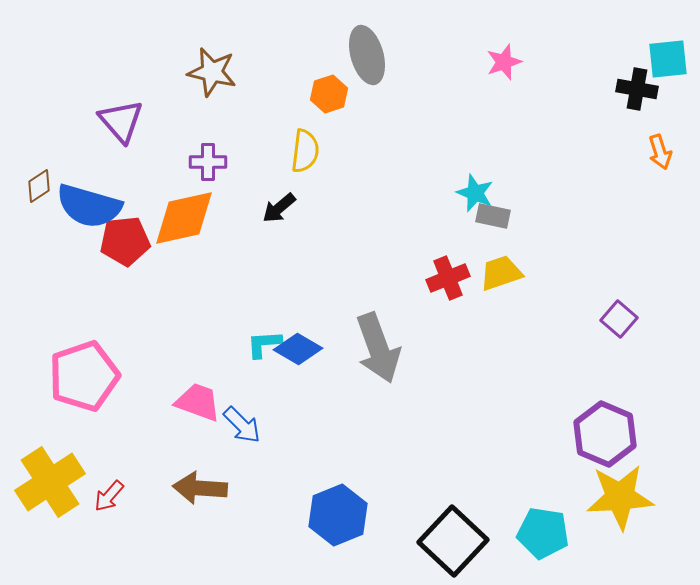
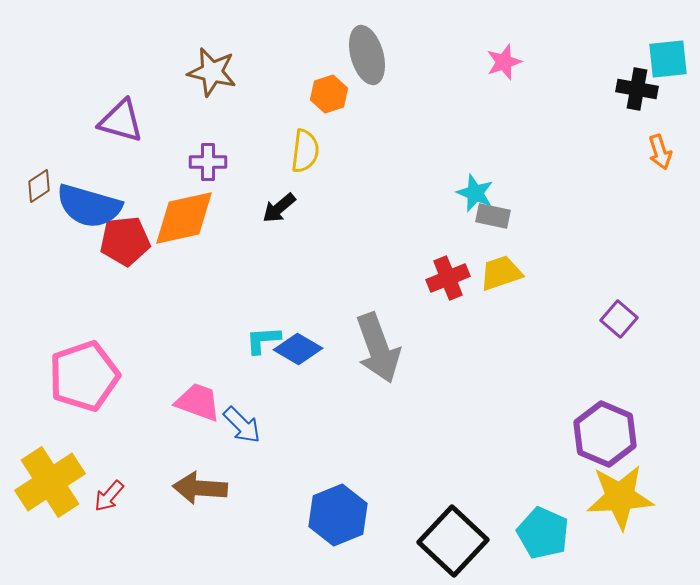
purple triangle: rotated 33 degrees counterclockwise
cyan L-shape: moved 1 px left, 4 px up
cyan pentagon: rotated 15 degrees clockwise
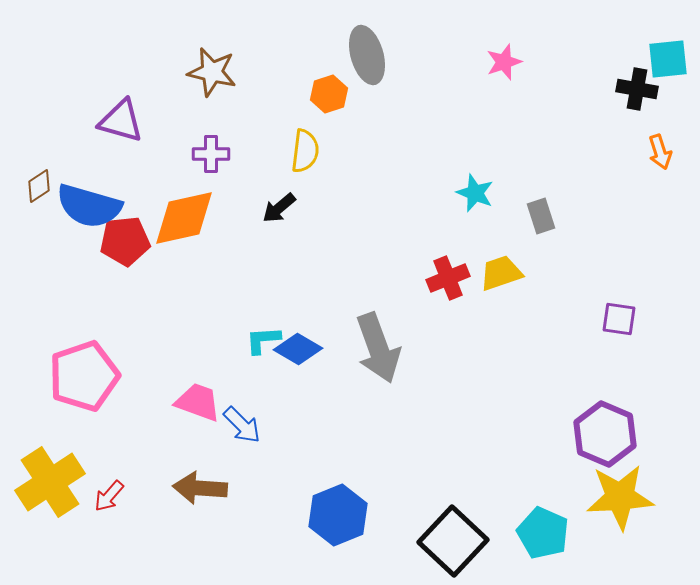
purple cross: moved 3 px right, 8 px up
gray rectangle: moved 48 px right; rotated 60 degrees clockwise
purple square: rotated 33 degrees counterclockwise
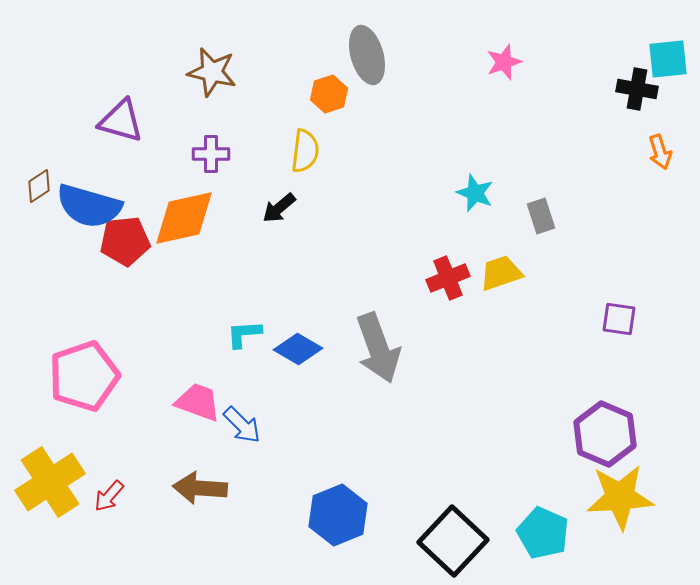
cyan L-shape: moved 19 px left, 6 px up
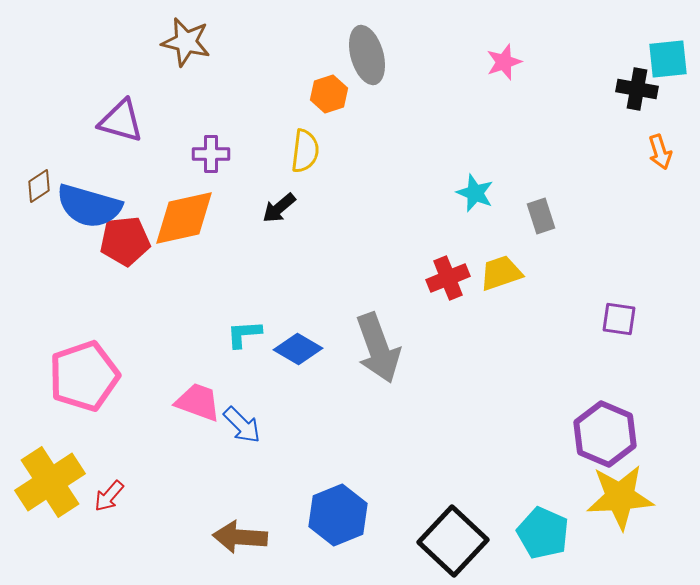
brown star: moved 26 px left, 30 px up
brown arrow: moved 40 px right, 49 px down
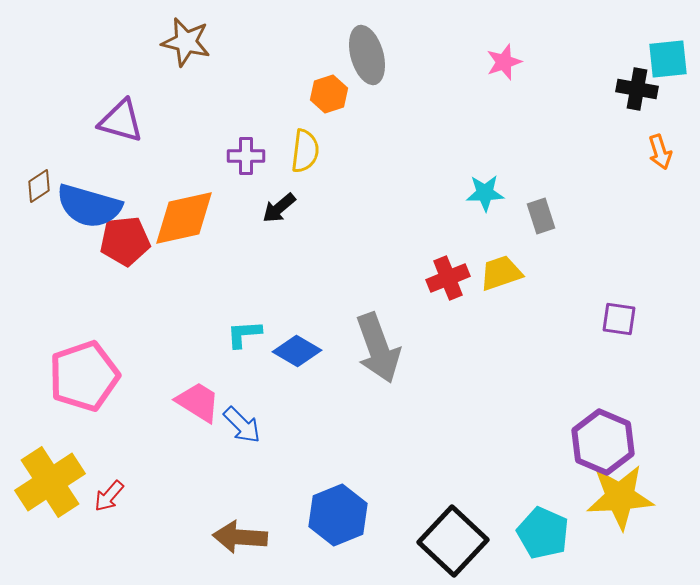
purple cross: moved 35 px right, 2 px down
cyan star: moved 10 px right; rotated 24 degrees counterclockwise
blue diamond: moved 1 px left, 2 px down
pink trapezoid: rotated 12 degrees clockwise
purple hexagon: moved 2 px left, 8 px down
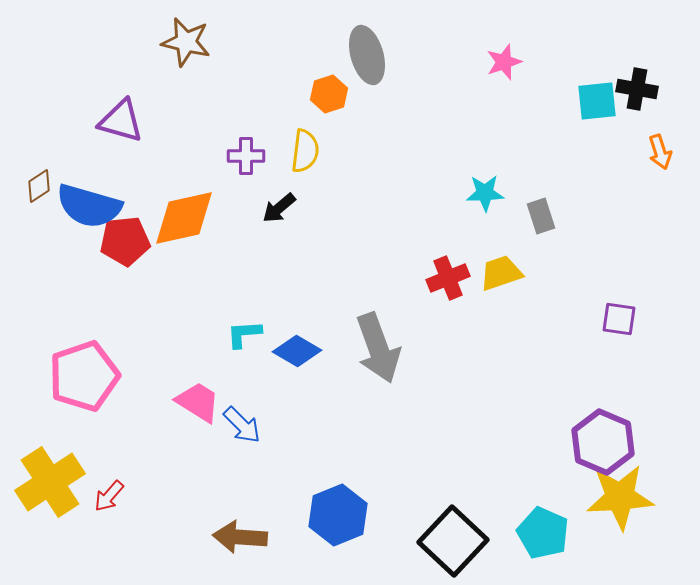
cyan square: moved 71 px left, 42 px down
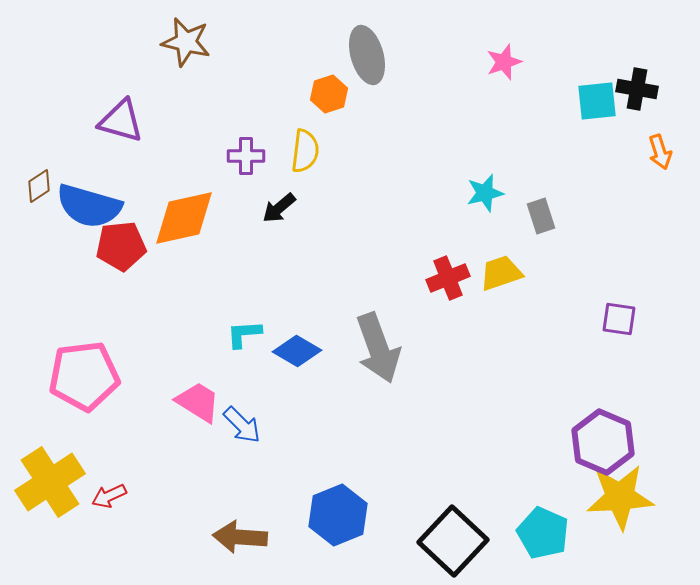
cyan star: rotated 12 degrees counterclockwise
red pentagon: moved 4 px left, 5 px down
pink pentagon: rotated 12 degrees clockwise
red arrow: rotated 24 degrees clockwise
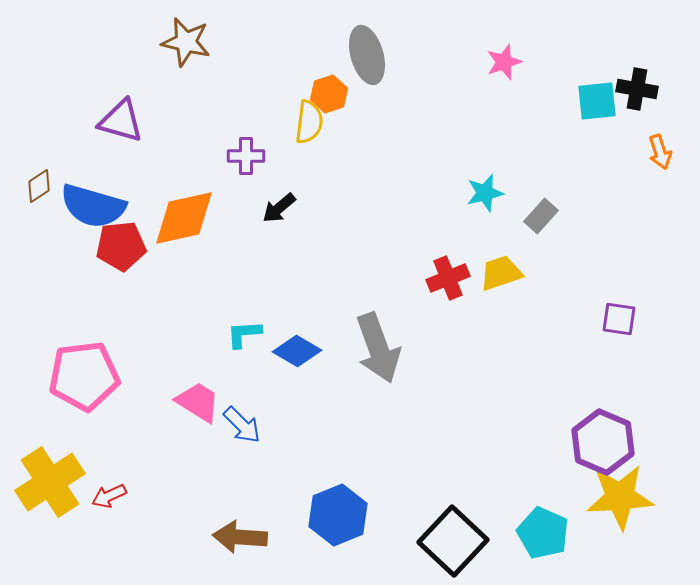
yellow semicircle: moved 4 px right, 29 px up
blue semicircle: moved 4 px right
gray rectangle: rotated 60 degrees clockwise
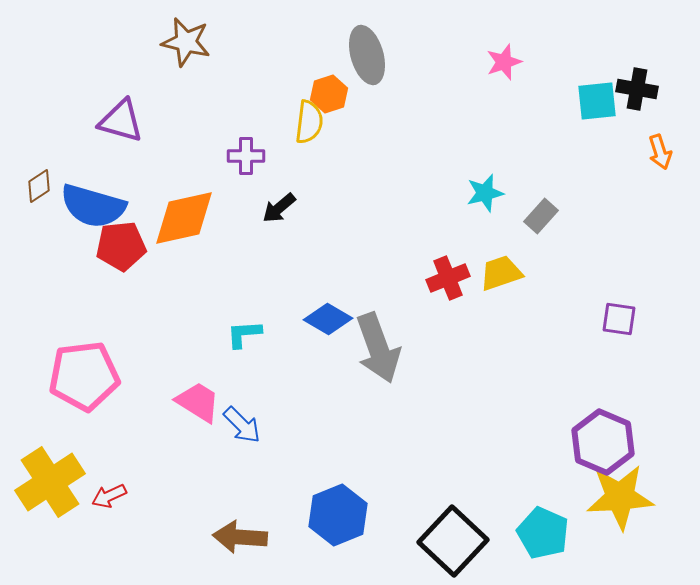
blue diamond: moved 31 px right, 32 px up
